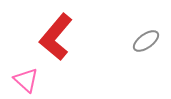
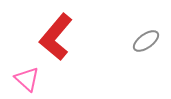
pink triangle: moved 1 px right, 1 px up
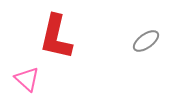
red L-shape: rotated 27 degrees counterclockwise
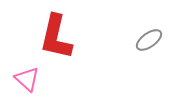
gray ellipse: moved 3 px right, 1 px up
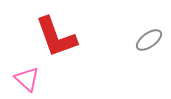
red L-shape: rotated 33 degrees counterclockwise
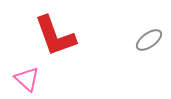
red L-shape: moved 1 px left, 1 px up
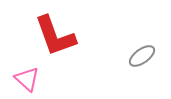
gray ellipse: moved 7 px left, 16 px down
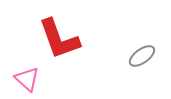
red L-shape: moved 4 px right, 3 px down
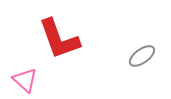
pink triangle: moved 2 px left, 1 px down
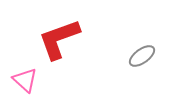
red L-shape: rotated 90 degrees clockwise
